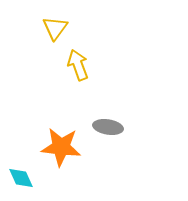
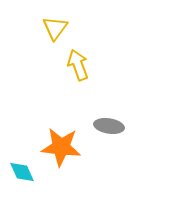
gray ellipse: moved 1 px right, 1 px up
cyan diamond: moved 1 px right, 6 px up
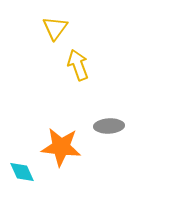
gray ellipse: rotated 12 degrees counterclockwise
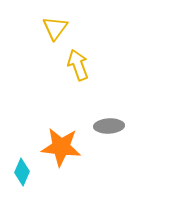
cyan diamond: rotated 48 degrees clockwise
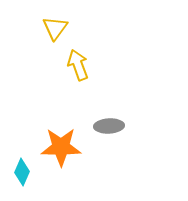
orange star: rotated 6 degrees counterclockwise
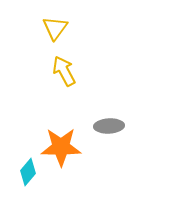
yellow arrow: moved 14 px left, 6 px down; rotated 8 degrees counterclockwise
cyan diamond: moved 6 px right; rotated 16 degrees clockwise
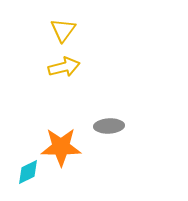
yellow triangle: moved 8 px right, 2 px down
yellow arrow: moved 4 px up; rotated 104 degrees clockwise
cyan diamond: rotated 24 degrees clockwise
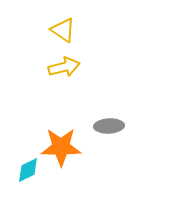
yellow triangle: rotated 32 degrees counterclockwise
cyan diamond: moved 2 px up
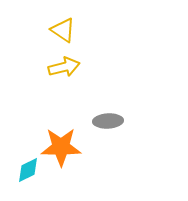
gray ellipse: moved 1 px left, 5 px up
